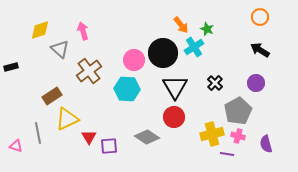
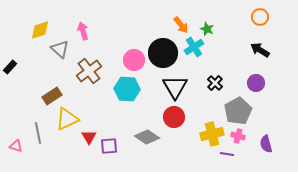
black rectangle: moved 1 px left; rotated 32 degrees counterclockwise
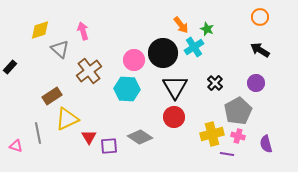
gray diamond: moved 7 px left
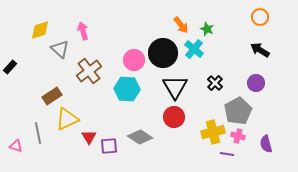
cyan cross: moved 2 px down; rotated 18 degrees counterclockwise
yellow cross: moved 1 px right, 2 px up
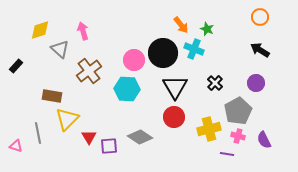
cyan cross: rotated 18 degrees counterclockwise
black rectangle: moved 6 px right, 1 px up
brown rectangle: rotated 42 degrees clockwise
yellow triangle: rotated 20 degrees counterclockwise
yellow cross: moved 4 px left, 3 px up
purple semicircle: moved 2 px left, 4 px up; rotated 12 degrees counterclockwise
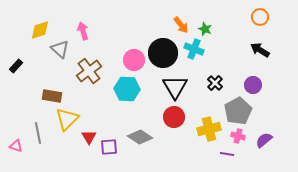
green star: moved 2 px left
purple circle: moved 3 px left, 2 px down
purple semicircle: rotated 78 degrees clockwise
purple square: moved 1 px down
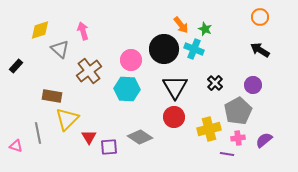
black circle: moved 1 px right, 4 px up
pink circle: moved 3 px left
pink cross: moved 2 px down; rotated 24 degrees counterclockwise
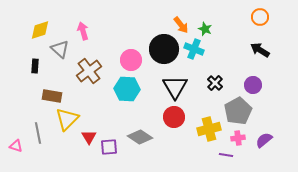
black rectangle: moved 19 px right; rotated 40 degrees counterclockwise
purple line: moved 1 px left, 1 px down
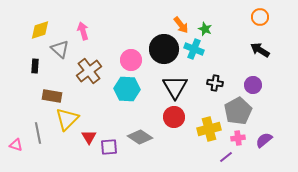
black cross: rotated 35 degrees counterclockwise
pink triangle: moved 1 px up
purple line: moved 2 px down; rotated 48 degrees counterclockwise
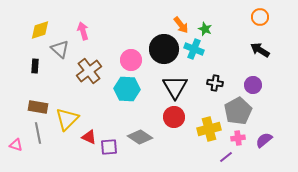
brown rectangle: moved 14 px left, 11 px down
red triangle: rotated 35 degrees counterclockwise
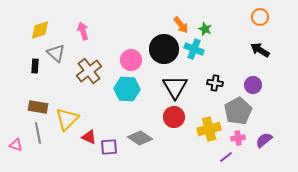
gray triangle: moved 4 px left, 4 px down
gray diamond: moved 1 px down
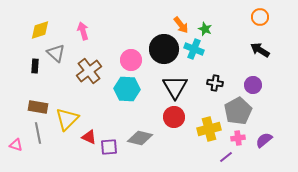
gray diamond: rotated 20 degrees counterclockwise
